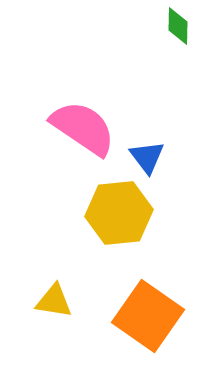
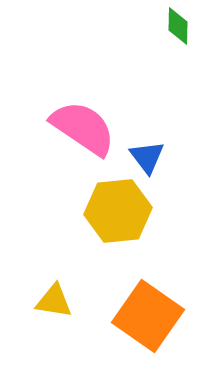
yellow hexagon: moved 1 px left, 2 px up
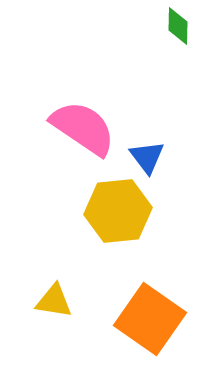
orange square: moved 2 px right, 3 px down
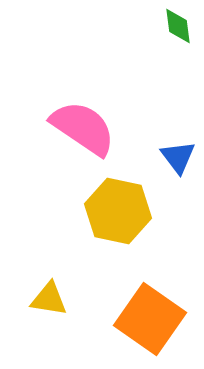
green diamond: rotated 9 degrees counterclockwise
blue triangle: moved 31 px right
yellow hexagon: rotated 18 degrees clockwise
yellow triangle: moved 5 px left, 2 px up
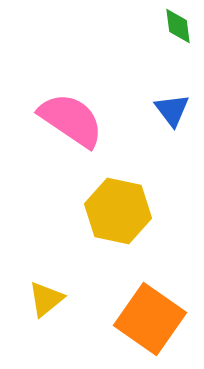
pink semicircle: moved 12 px left, 8 px up
blue triangle: moved 6 px left, 47 px up
yellow triangle: moved 3 px left; rotated 48 degrees counterclockwise
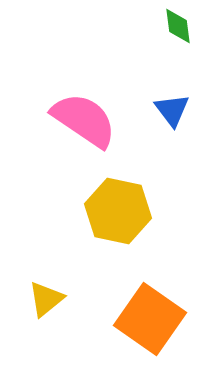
pink semicircle: moved 13 px right
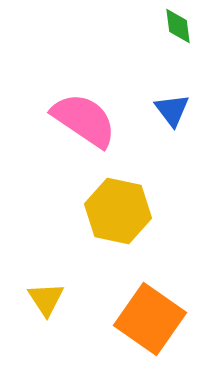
yellow triangle: rotated 24 degrees counterclockwise
